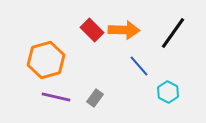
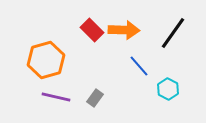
cyan hexagon: moved 3 px up
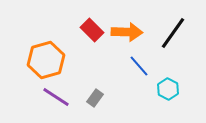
orange arrow: moved 3 px right, 2 px down
purple line: rotated 20 degrees clockwise
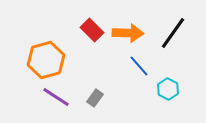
orange arrow: moved 1 px right, 1 px down
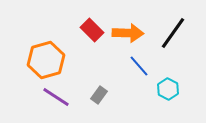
gray rectangle: moved 4 px right, 3 px up
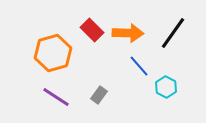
orange hexagon: moved 7 px right, 7 px up
cyan hexagon: moved 2 px left, 2 px up
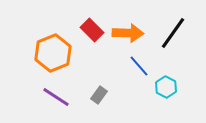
orange hexagon: rotated 6 degrees counterclockwise
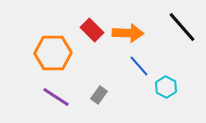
black line: moved 9 px right, 6 px up; rotated 76 degrees counterclockwise
orange hexagon: rotated 21 degrees clockwise
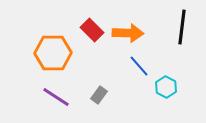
black line: rotated 48 degrees clockwise
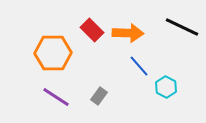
black line: rotated 72 degrees counterclockwise
gray rectangle: moved 1 px down
